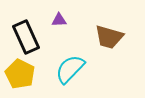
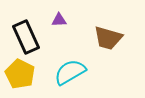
brown trapezoid: moved 1 px left, 1 px down
cyan semicircle: moved 3 px down; rotated 16 degrees clockwise
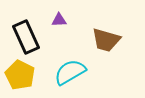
brown trapezoid: moved 2 px left, 2 px down
yellow pentagon: moved 1 px down
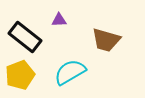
black rectangle: moved 1 px left; rotated 28 degrees counterclockwise
yellow pentagon: rotated 24 degrees clockwise
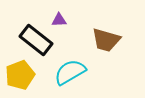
black rectangle: moved 11 px right, 3 px down
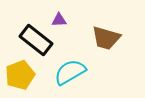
brown trapezoid: moved 2 px up
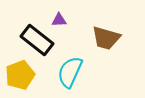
black rectangle: moved 1 px right
cyan semicircle: rotated 36 degrees counterclockwise
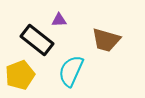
brown trapezoid: moved 2 px down
cyan semicircle: moved 1 px right, 1 px up
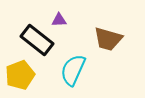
brown trapezoid: moved 2 px right, 1 px up
cyan semicircle: moved 2 px right, 1 px up
